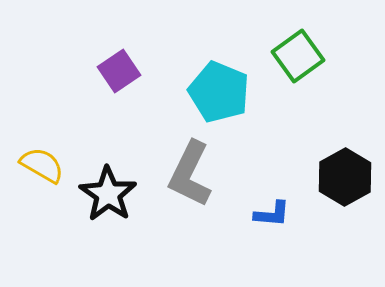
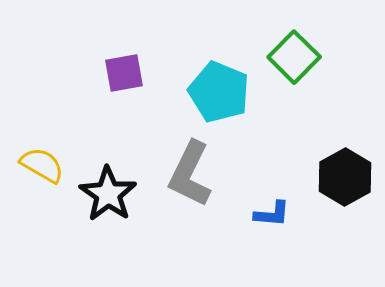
green square: moved 4 px left, 1 px down; rotated 9 degrees counterclockwise
purple square: moved 5 px right, 2 px down; rotated 24 degrees clockwise
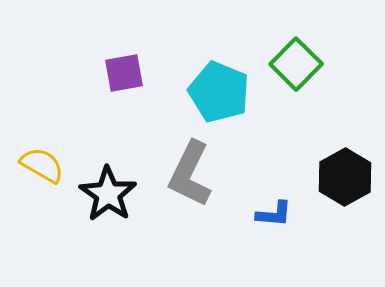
green square: moved 2 px right, 7 px down
blue L-shape: moved 2 px right
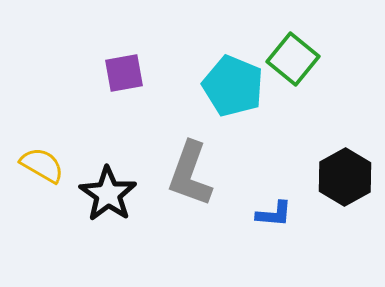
green square: moved 3 px left, 5 px up; rotated 6 degrees counterclockwise
cyan pentagon: moved 14 px right, 6 px up
gray L-shape: rotated 6 degrees counterclockwise
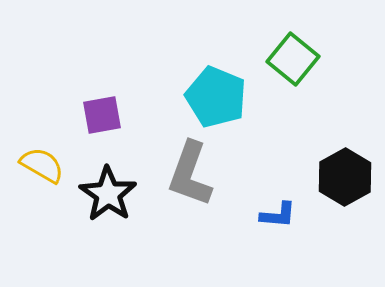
purple square: moved 22 px left, 42 px down
cyan pentagon: moved 17 px left, 11 px down
blue L-shape: moved 4 px right, 1 px down
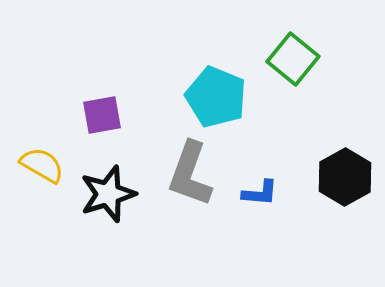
black star: rotated 20 degrees clockwise
blue L-shape: moved 18 px left, 22 px up
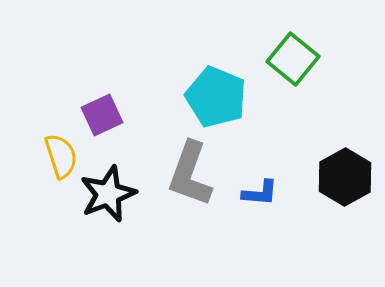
purple square: rotated 15 degrees counterclockwise
yellow semicircle: moved 19 px right, 9 px up; rotated 42 degrees clockwise
black star: rotated 4 degrees counterclockwise
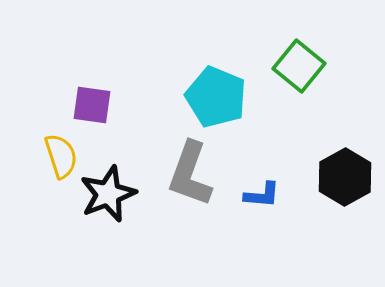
green square: moved 6 px right, 7 px down
purple square: moved 10 px left, 10 px up; rotated 33 degrees clockwise
blue L-shape: moved 2 px right, 2 px down
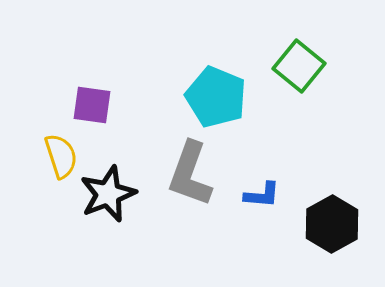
black hexagon: moved 13 px left, 47 px down
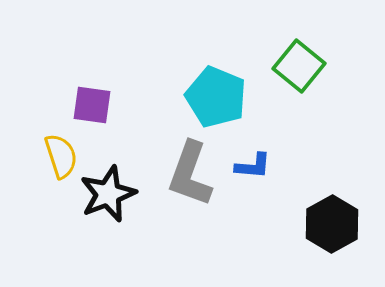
blue L-shape: moved 9 px left, 29 px up
